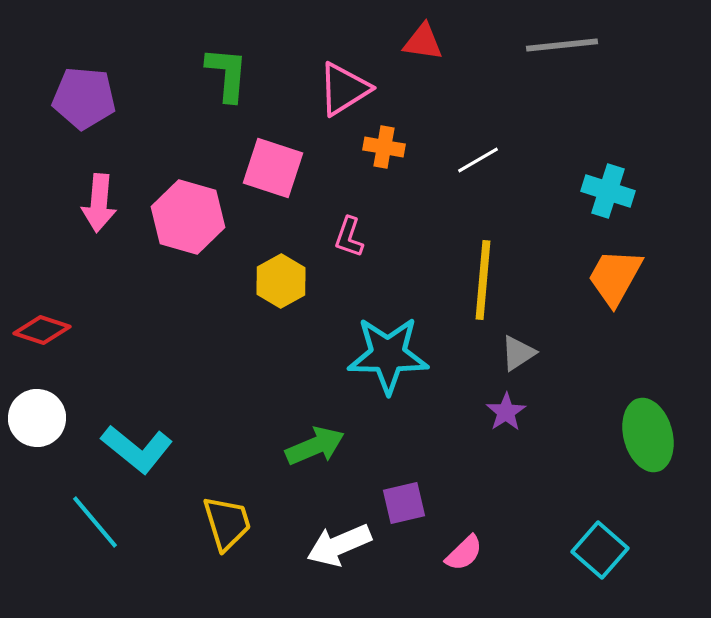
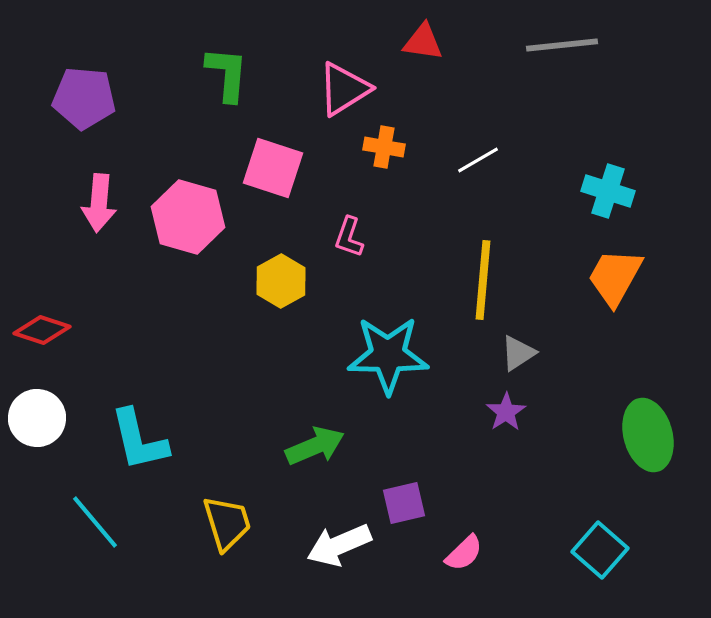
cyan L-shape: moved 2 px right, 9 px up; rotated 38 degrees clockwise
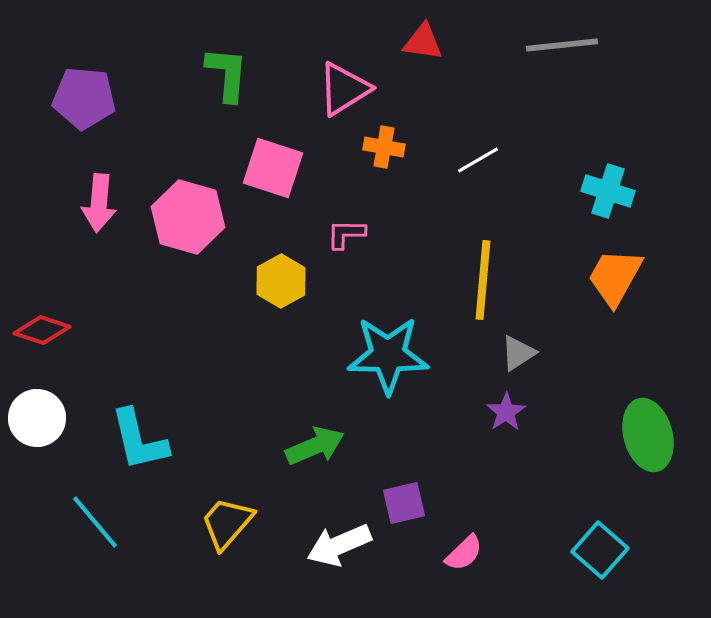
pink L-shape: moved 3 px left, 3 px up; rotated 72 degrees clockwise
yellow trapezoid: rotated 122 degrees counterclockwise
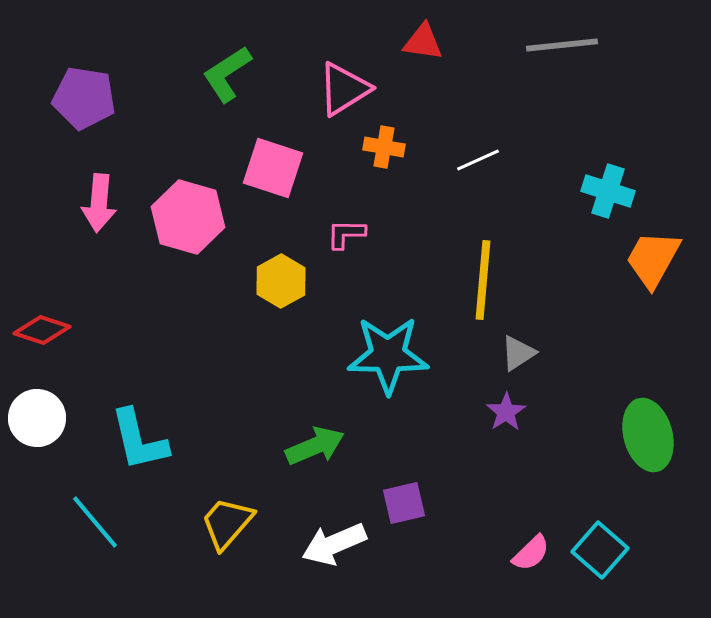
green L-shape: rotated 128 degrees counterclockwise
purple pentagon: rotated 4 degrees clockwise
white line: rotated 6 degrees clockwise
orange trapezoid: moved 38 px right, 18 px up
white arrow: moved 5 px left, 1 px up
pink semicircle: moved 67 px right
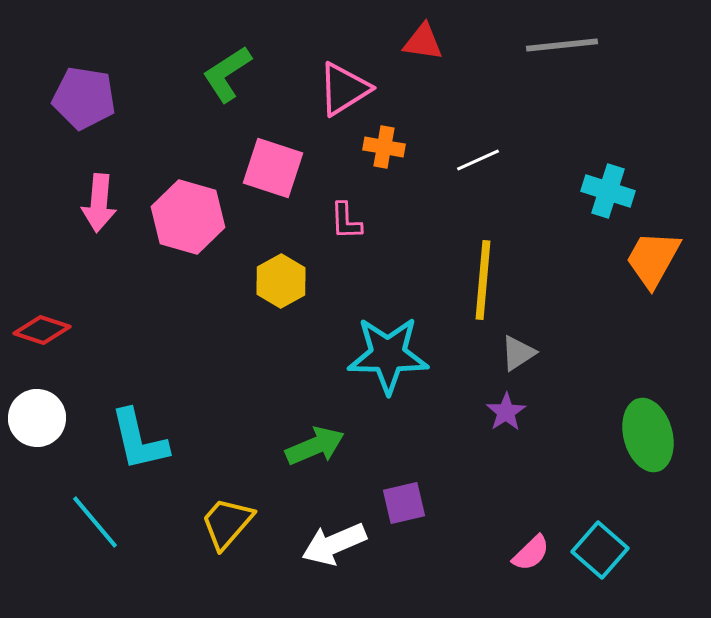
pink L-shape: moved 13 px up; rotated 93 degrees counterclockwise
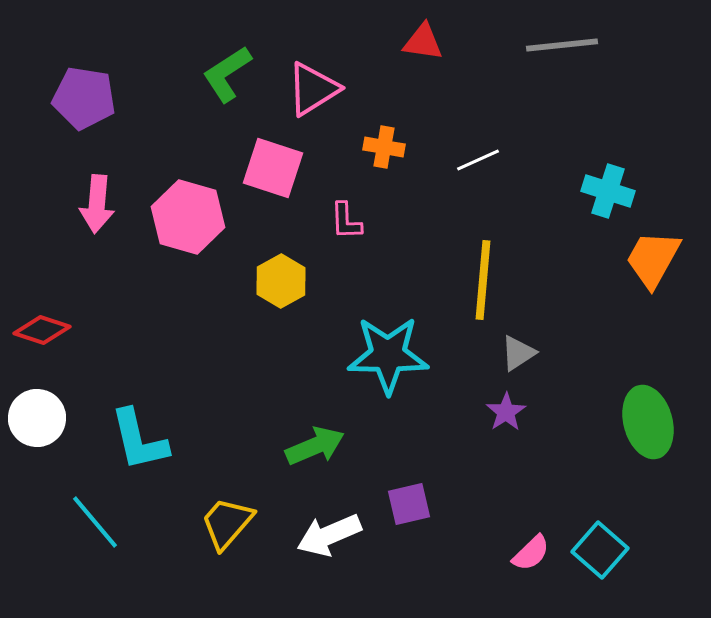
pink triangle: moved 31 px left
pink arrow: moved 2 px left, 1 px down
green ellipse: moved 13 px up
purple square: moved 5 px right, 1 px down
white arrow: moved 5 px left, 9 px up
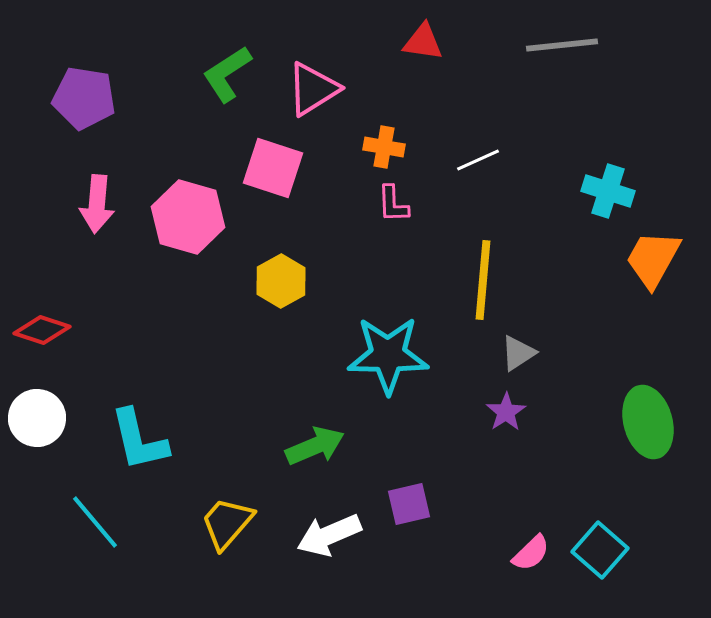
pink L-shape: moved 47 px right, 17 px up
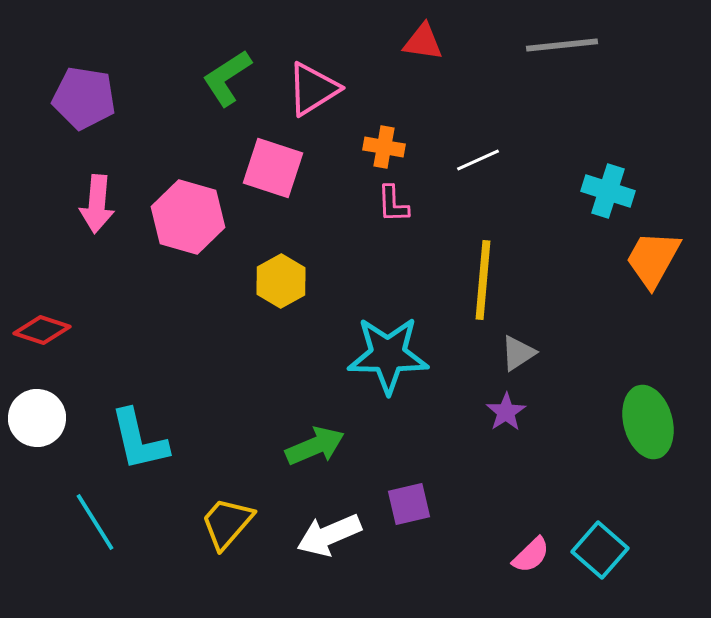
green L-shape: moved 4 px down
cyan line: rotated 8 degrees clockwise
pink semicircle: moved 2 px down
